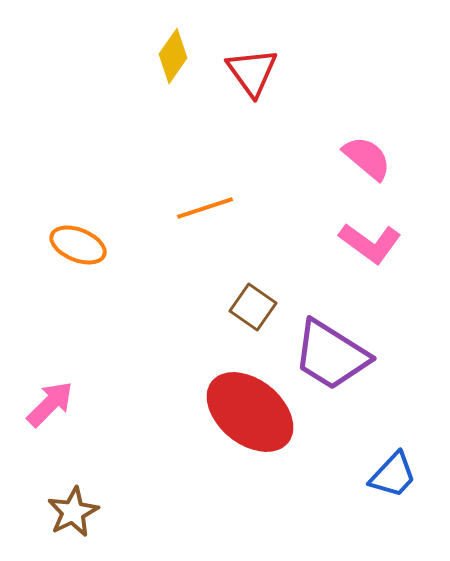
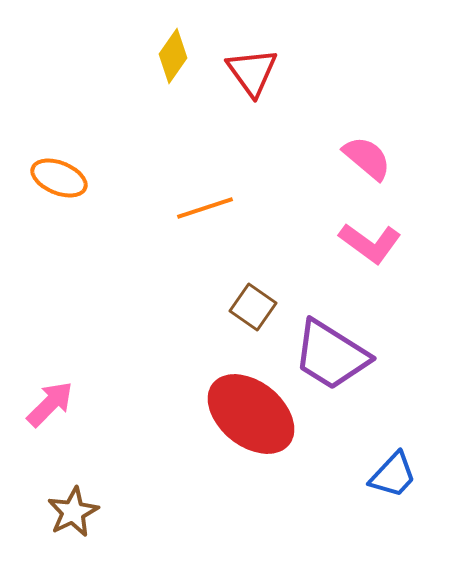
orange ellipse: moved 19 px left, 67 px up
red ellipse: moved 1 px right, 2 px down
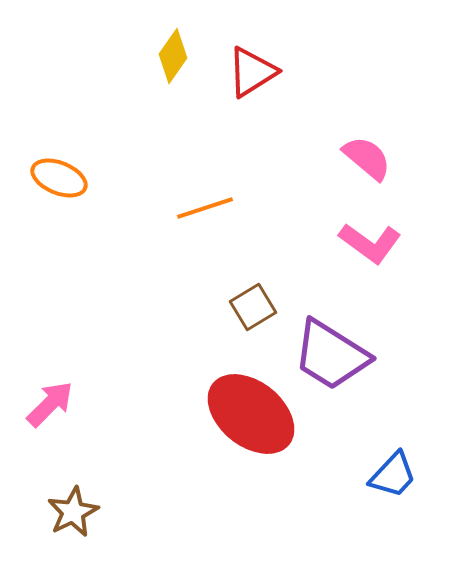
red triangle: rotated 34 degrees clockwise
brown square: rotated 24 degrees clockwise
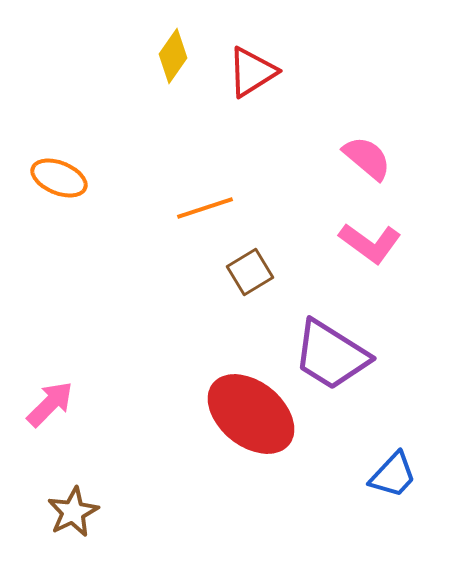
brown square: moved 3 px left, 35 px up
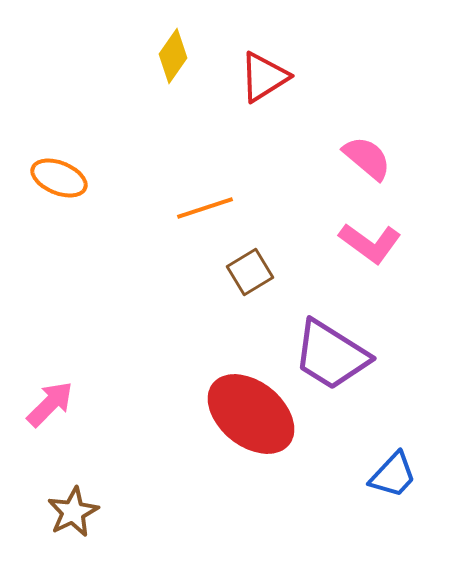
red triangle: moved 12 px right, 5 px down
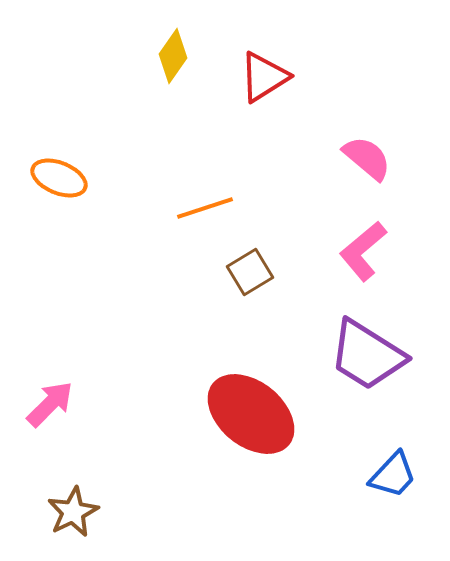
pink L-shape: moved 7 px left, 8 px down; rotated 104 degrees clockwise
purple trapezoid: moved 36 px right
